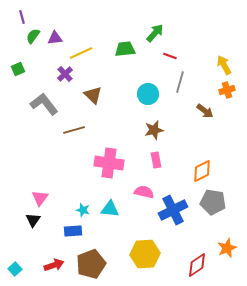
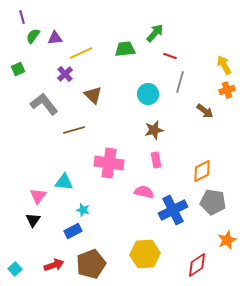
pink triangle: moved 2 px left, 2 px up
cyan triangle: moved 46 px left, 27 px up
blue rectangle: rotated 24 degrees counterclockwise
orange star: moved 8 px up
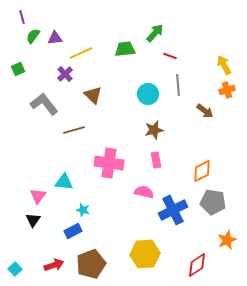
gray line: moved 2 px left, 3 px down; rotated 20 degrees counterclockwise
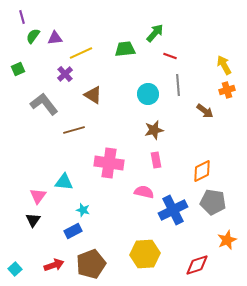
brown triangle: rotated 12 degrees counterclockwise
red diamond: rotated 15 degrees clockwise
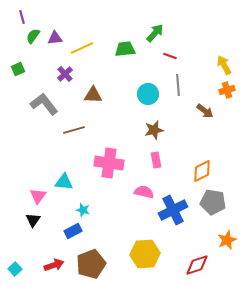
yellow line: moved 1 px right, 5 px up
brown triangle: rotated 30 degrees counterclockwise
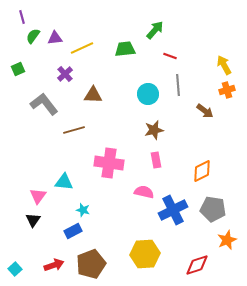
green arrow: moved 3 px up
gray pentagon: moved 7 px down
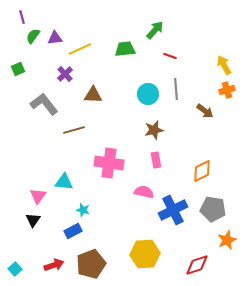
yellow line: moved 2 px left, 1 px down
gray line: moved 2 px left, 4 px down
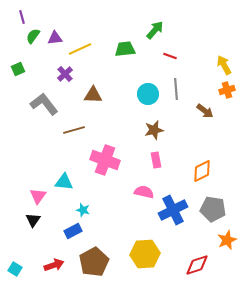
pink cross: moved 4 px left, 3 px up; rotated 12 degrees clockwise
brown pentagon: moved 3 px right, 2 px up; rotated 8 degrees counterclockwise
cyan square: rotated 16 degrees counterclockwise
